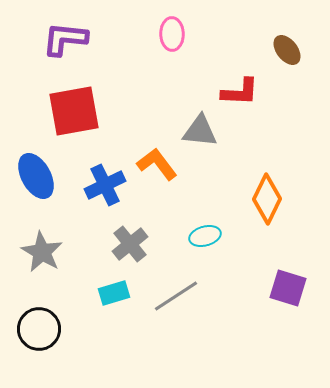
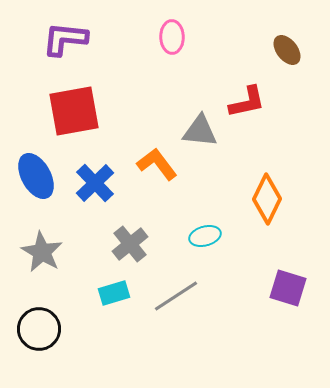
pink ellipse: moved 3 px down
red L-shape: moved 7 px right, 10 px down; rotated 15 degrees counterclockwise
blue cross: moved 10 px left, 2 px up; rotated 18 degrees counterclockwise
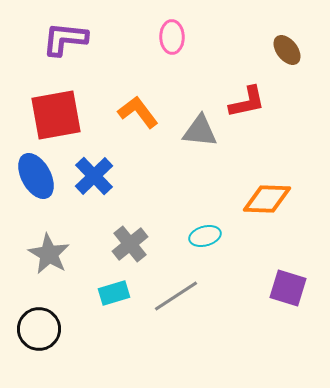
red square: moved 18 px left, 4 px down
orange L-shape: moved 19 px left, 52 px up
blue cross: moved 1 px left, 7 px up
orange diamond: rotated 66 degrees clockwise
gray star: moved 7 px right, 2 px down
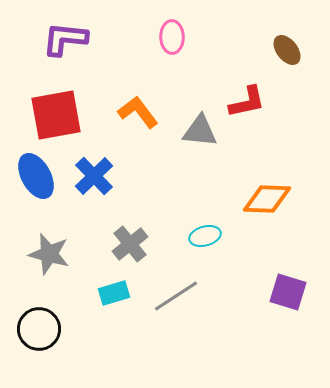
gray star: rotated 15 degrees counterclockwise
purple square: moved 4 px down
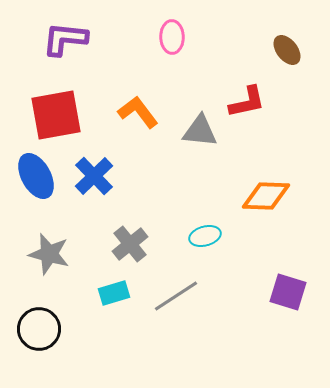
orange diamond: moved 1 px left, 3 px up
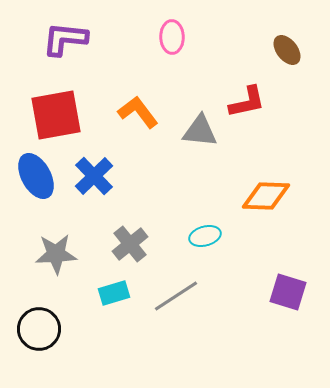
gray star: moved 7 px right; rotated 18 degrees counterclockwise
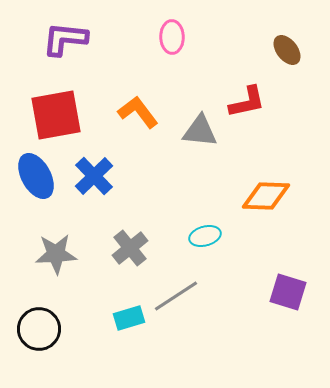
gray cross: moved 4 px down
cyan rectangle: moved 15 px right, 25 px down
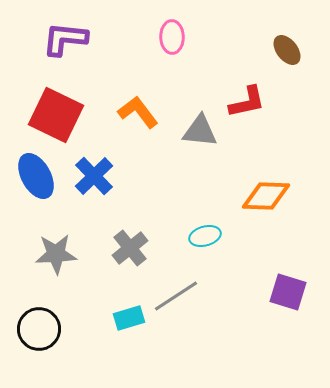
red square: rotated 36 degrees clockwise
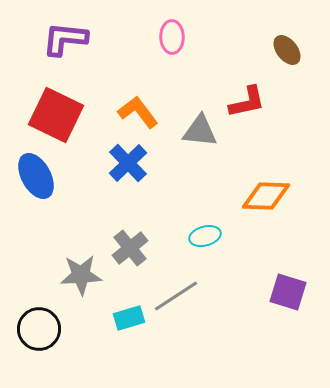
blue cross: moved 34 px right, 13 px up
gray star: moved 25 px right, 21 px down
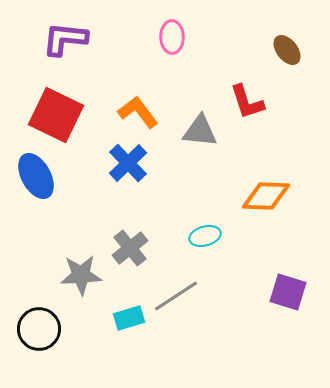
red L-shape: rotated 84 degrees clockwise
